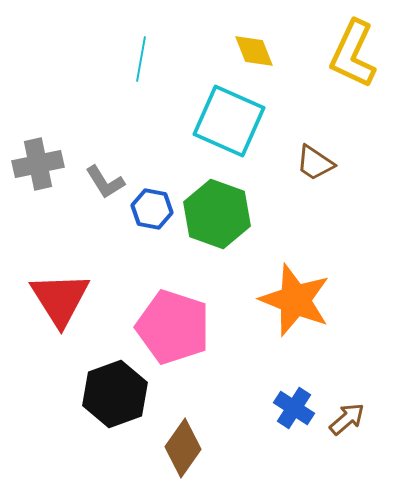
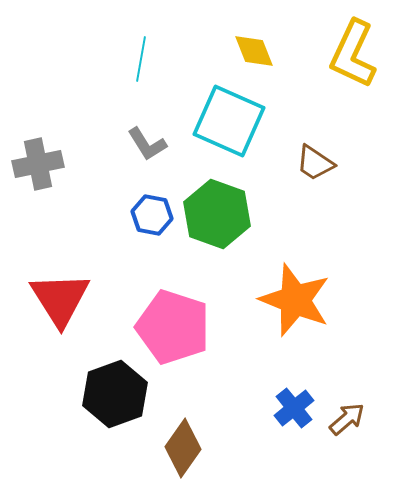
gray L-shape: moved 42 px right, 38 px up
blue hexagon: moved 6 px down
blue cross: rotated 18 degrees clockwise
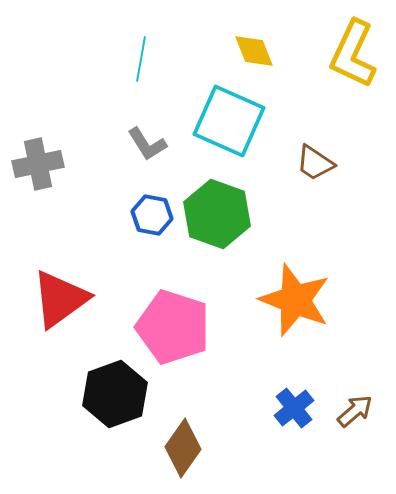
red triangle: rotated 26 degrees clockwise
brown arrow: moved 8 px right, 8 px up
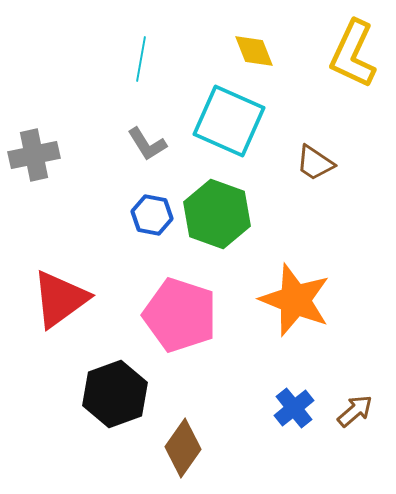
gray cross: moved 4 px left, 9 px up
pink pentagon: moved 7 px right, 12 px up
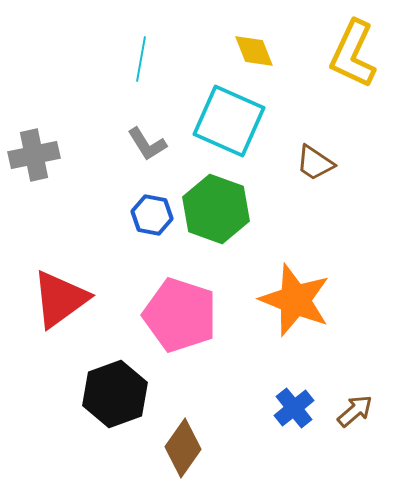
green hexagon: moved 1 px left, 5 px up
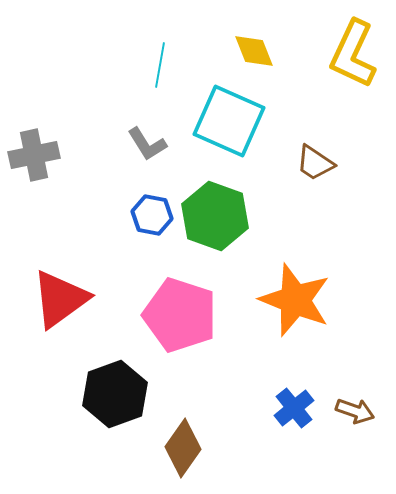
cyan line: moved 19 px right, 6 px down
green hexagon: moved 1 px left, 7 px down
brown arrow: rotated 60 degrees clockwise
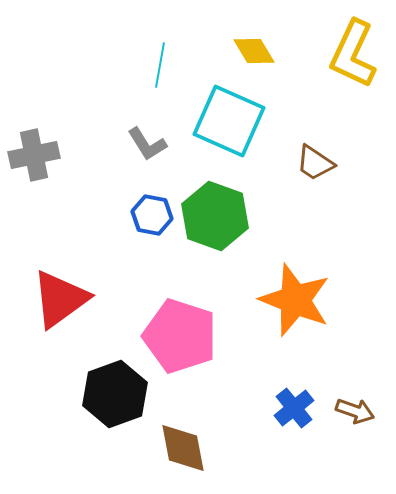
yellow diamond: rotated 9 degrees counterclockwise
pink pentagon: moved 21 px down
brown diamond: rotated 46 degrees counterclockwise
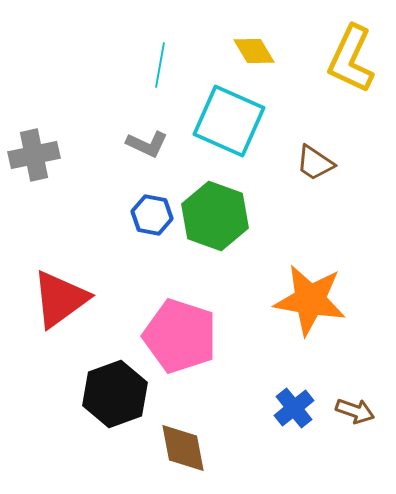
yellow L-shape: moved 2 px left, 5 px down
gray L-shape: rotated 33 degrees counterclockwise
orange star: moved 15 px right; rotated 12 degrees counterclockwise
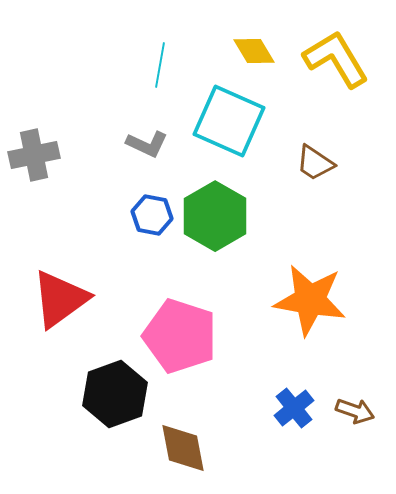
yellow L-shape: moved 15 px left; rotated 124 degrees clockwise
green hexagon: rotated 10 degrees clockwise
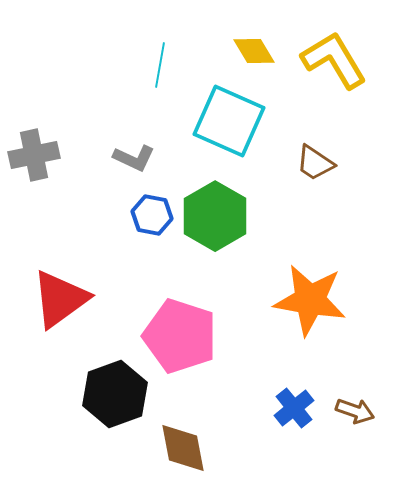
yellow L-shape: moved 2 px left, 1 px down
gray L-shape: moved 13 px left, 14 px down
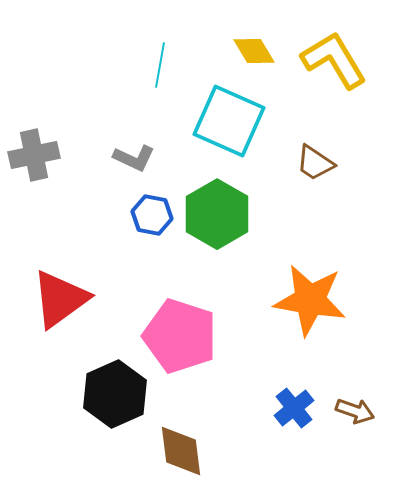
green hexagon: moved 2 px right, 2 px up
black hexagon: rotated 4 degrees counterclockwise
brown diamond: moved 2 px left, 3 px down; rotated 4 degrees clockwise
